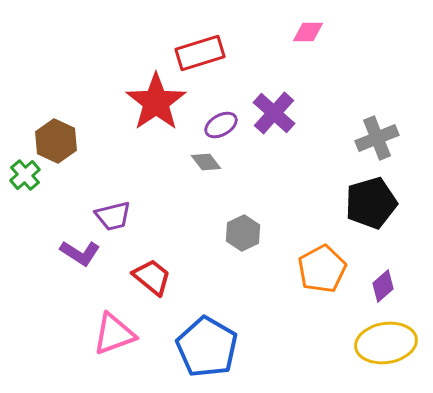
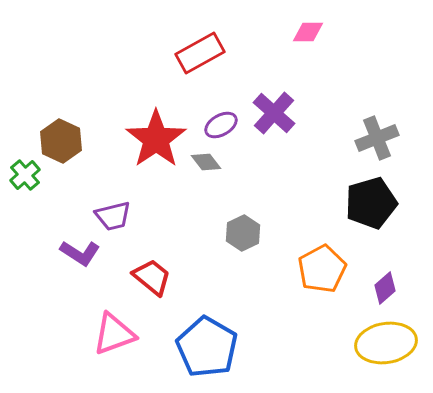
red rectangle: rotated 12 degrees counterclockwise
red star: moved 37 px down
brown hexagon: moved 5 px right
purple diamond: moved 2 px right, 2 px down
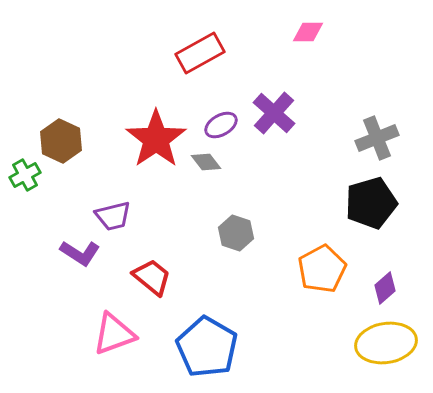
green cross: rotated 12 degrees clockwise
gray hexagon: moved 7 px left; rotated 16 degrees counterclockwise
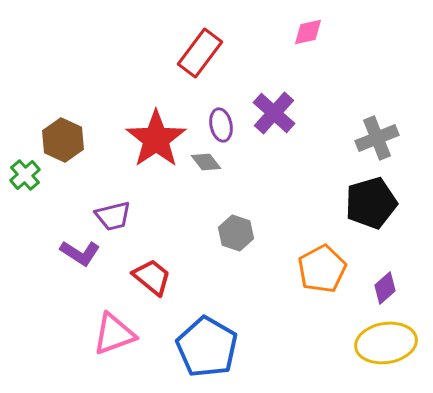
pink diamond: rotated 12 degrees counterclockwise
red rectangle: rotated 24 degrees counterclockwise
purple ellipse: rotated 72 degrees counterclockwise
brown hexagon: moved 2 px right, 1 px up
green cross: rotated 12 degrees counterclockwise
